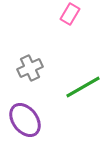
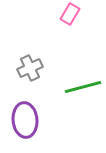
green line: rotated 15 degrees clockwise
purple ellipse: rotated 32 degrees clockwise
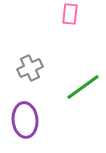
pink rectangle: rotated 25 degrees counterclockwise
green line: rotated 21 degrees counterclockwise
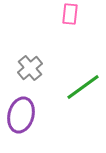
gray cross: rotated 15 degrees counterclockwise
purple ellipse: moved 4 px left, 5 px up; rotated 20 degrees clockwise
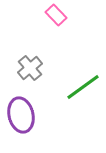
pink rectangle: moved 14 px left, 1 px down; rotated 50 degrees counterclockwise
purple ellipse: rotated 28 degrees counterclockwise
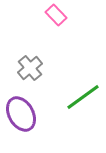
green line: moved 10 px down
purple ellipse: moved 1 px up; rotated 16 degrees counterclockwise
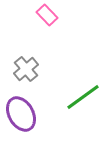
pink rectangle: moved 9 px left
gray cross: moved 4 px left, 1 px down
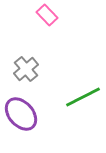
green line: rotated 9 degrees clockwise
purple ellipse: rotated 12 degrees counterclockwise
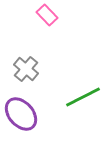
gray cross: rotated 10 degrees counterclockwise
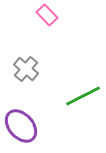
green line: moved 1 px up
purple ellipse: moved 12 px down
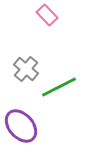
green line: moved 24 px left, 9 px up
